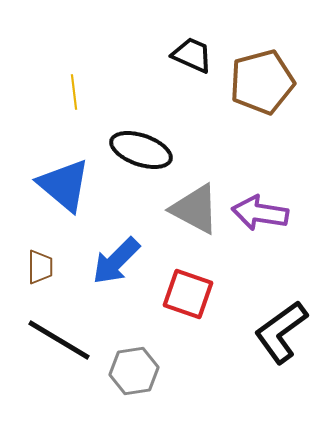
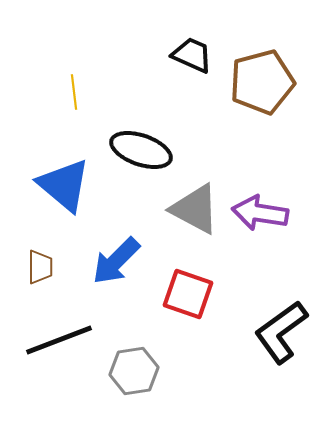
black line: rotated 52 degrees counterclockwise
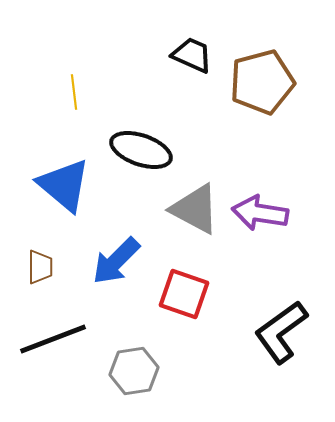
red square: moved 4 px left
black line: moved 6 px left, 1 px up
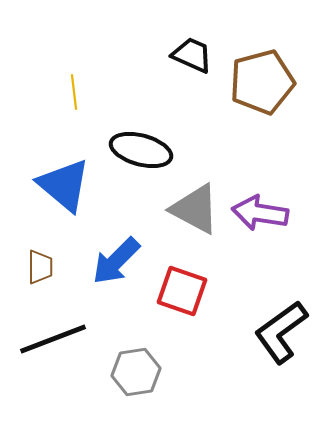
black ellipse: rotated 4 degrees counterclockwise
red square: moved 2 px left, 3 px up
gray hexagon: moved 2 px right, 1 px down
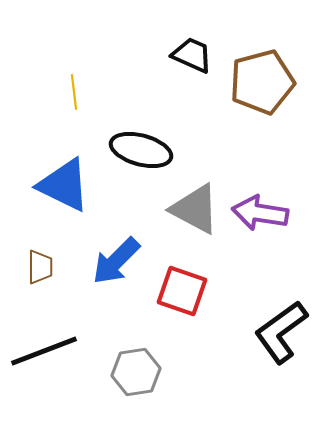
blue triangle: rotated 14 degrees counterclockwise
black line: moved 9 px left, 12 px down
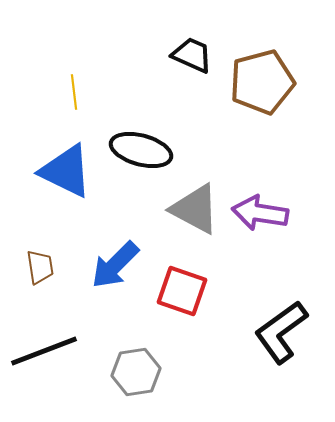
blue triangle: moved 2 px right, 14 px up
blue arrow: moved 1 px left, 4 px down
brown trapezoid: rotated 9 degrees counterclockwise
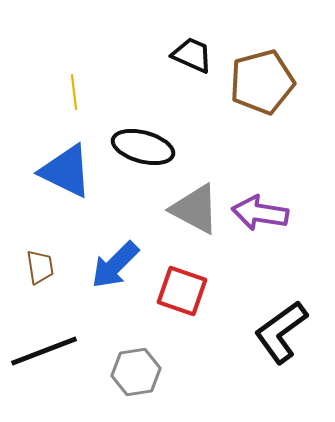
black ellipse: moved 2 px right, 3 px up
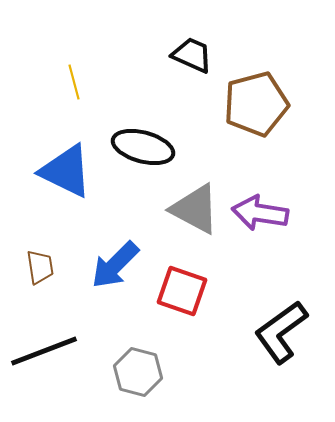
brown pentagon: moved 6 px left, 22 px down
yellow line: moved 10 px up; rotated 8 degrees counterclockwise
gray hexagon: moved 2 px right; rotated 24 degrees clockwise
